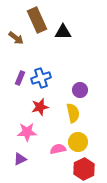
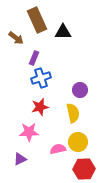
purple rectangle: moved 14 px right, 20 px up
pink star: moved 2 px right
red hexagon: rotated 25 degrees clockwise
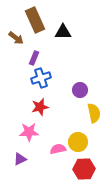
brown rectangle: moved 2 px left
yellow semicircle: moved 21 px right
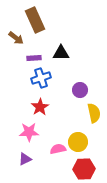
black triangle: moved 2 px left, 21 px down
purple rectangle: rotated 64 degrees clockwise
red star: rotated 18 degrees counterclockwise
purple triangle: moved 5 px right
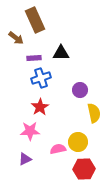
pink star: moved 1 px right, 1 px up
